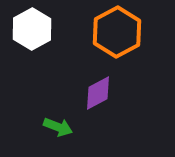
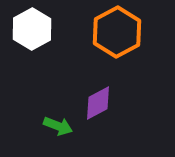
purple diamond: moved 10 px down
green arrow: moved 1 px up
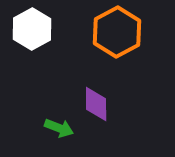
purple diamond: moved 2 px left, 1 px down; rotated 63 degrees counterclockwise
green arrow: moved 1 px right, 2 px down
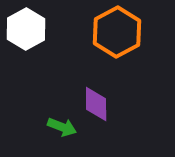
white hexagon: moved 6 px left
green arrow: moved 3 px right, 1 px up
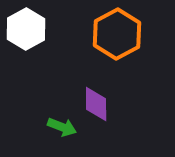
orange hexagon: moved 2 px down
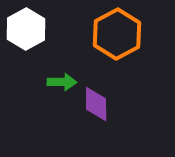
green arrow: moved 45 px up; rotated 20 degrees counterclockwise
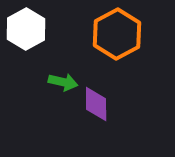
green arrow: moved 1 px right; rotated 12 degrees clockwise
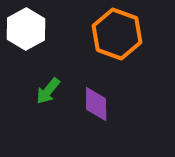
orange hexagon: rotated 12 degrees counterclockwise
green arrow: moved 15 px left, 9 px down; rotated 116 degrees clockwise
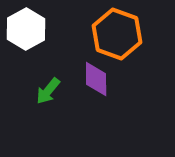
purple diamond: moved 25 px up
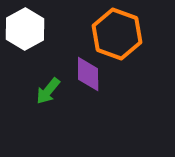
white hexagon: moved 1 px left
purple diamond: moved 8 px left, 5 px up
